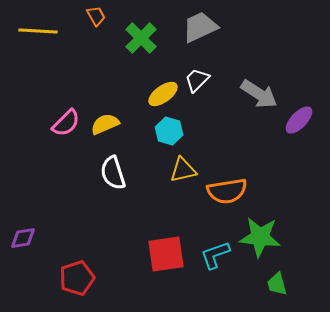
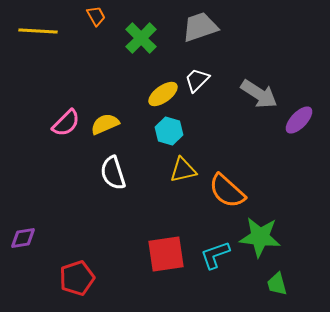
gray trapezoid: rotated 6 degrees clockwise
orange semicircle: rotated 51 degrees clockwise
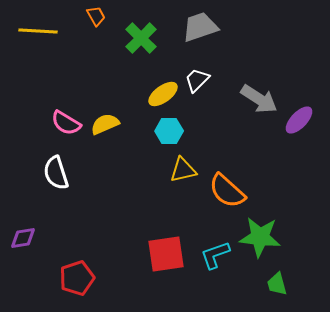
gray arrow: moved 5 px down
pink semicircle: rotated 76 degrees clockwise
cyan hexagon: rotated 16 degrees counterclockwise
white semicircle: moved 57 px left
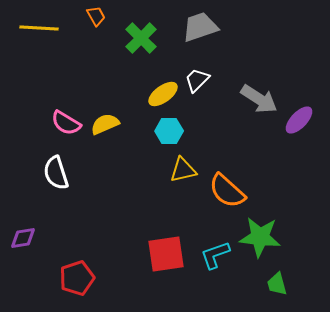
yellow line: moved 1 px right, 3 px up
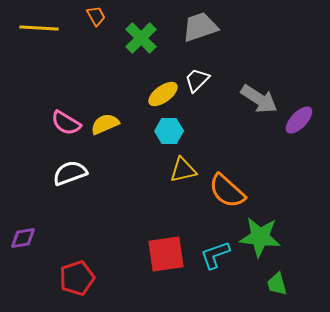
white semicircle: moved 14 px right; rotated 88 degrees clockwise
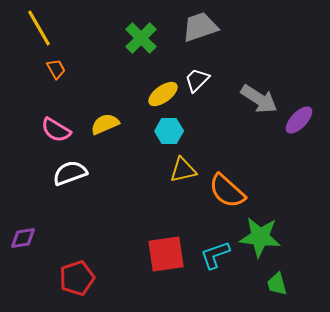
orange trapezoid: moved 40 px left, 53 px down
yellow line: rotated 57 degrees clockwise
pink semicircle: moved 10 px left, 7 px down
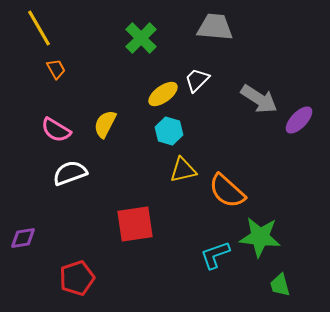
gray trapezoid: moved 15 px right; rotated 24 degrees clockwise
yellow semicircle: rotated 40 degrees counterclockwise
cyan hexagon: rotated 16 degrees clockwise
red square: moved 31 px left, 30 px up
green trapezoid: moved 3 px right, 1 px down
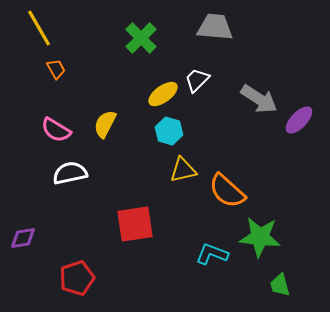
white semicircle: rotated 8 degrees clockwise
cyan L-shape: moved 3 px left, 1 px up; rotated 40 degrees clockwise
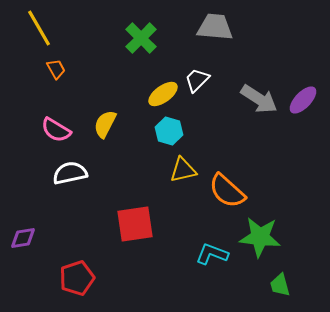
purple ellipse: moved 4 px right, 20 px up
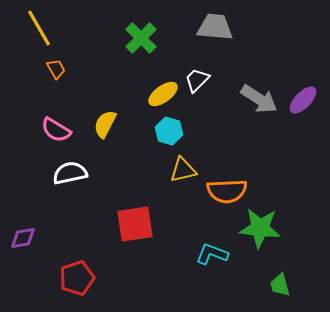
orange semicircle: rotated 45 degrees counterclockwise
green star: moved 9 px up
